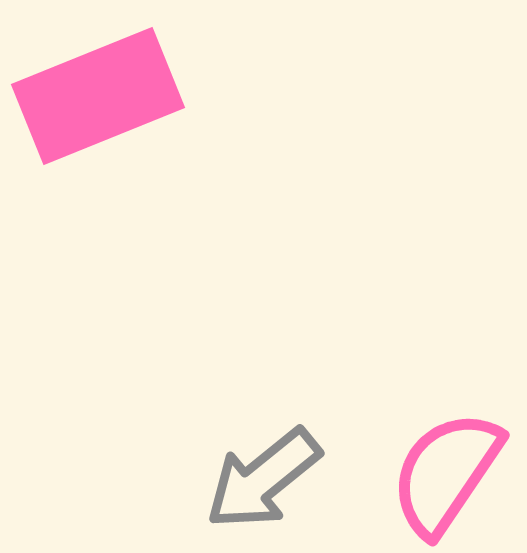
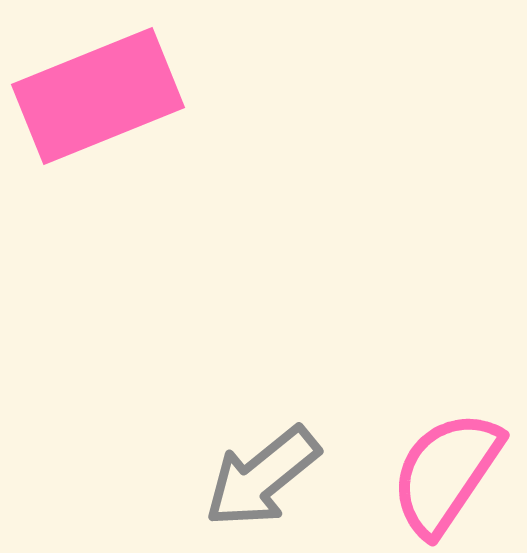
gray arrow: moved 1 px left, 2 px up
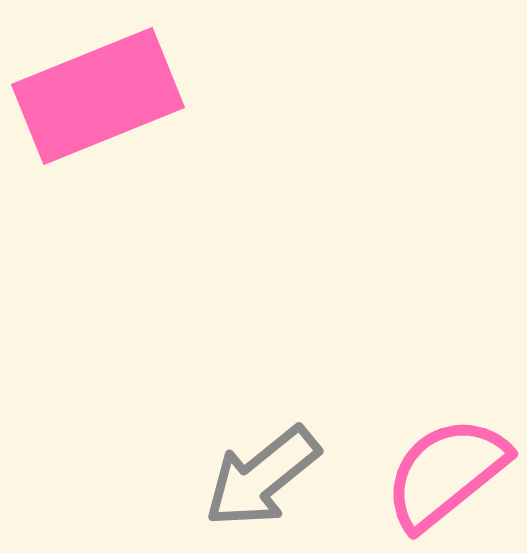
pink semicircle: rotated 17 degrees clockwise
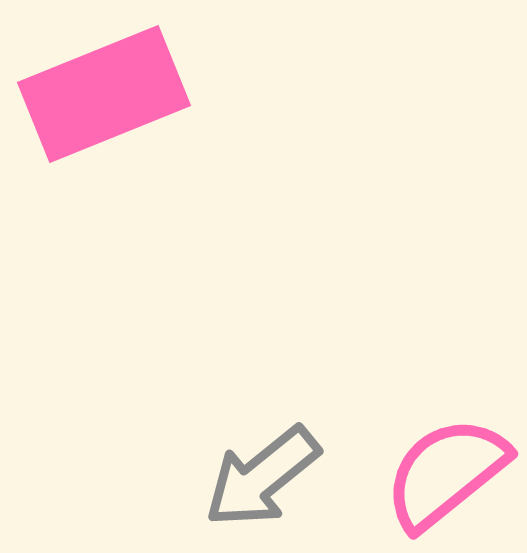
pink rectangle: moved 6 px right, 2 px up
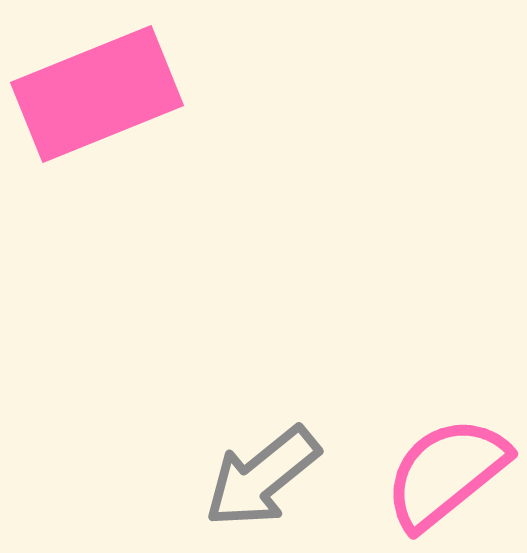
pink rectangle: moved 7 px left
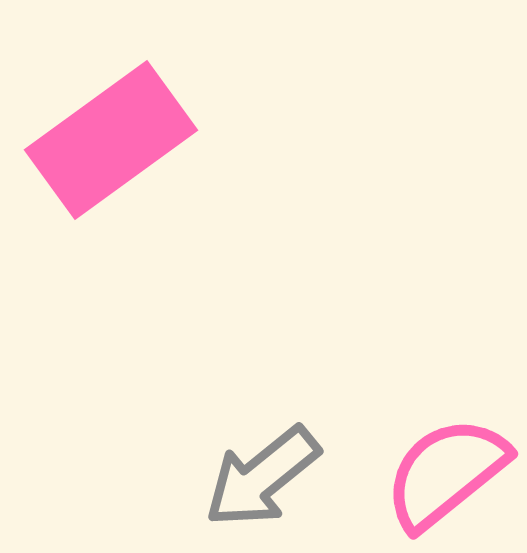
pink rectangle: moved 14 px right, 46 px down; rotated 14 degrees counterclockwise
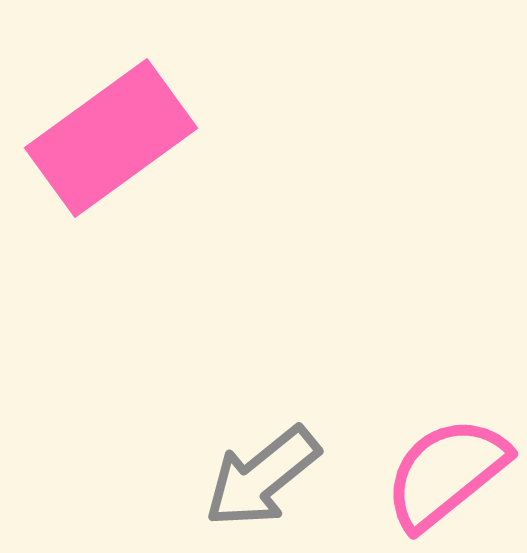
pink rectangle: moved 2 px up
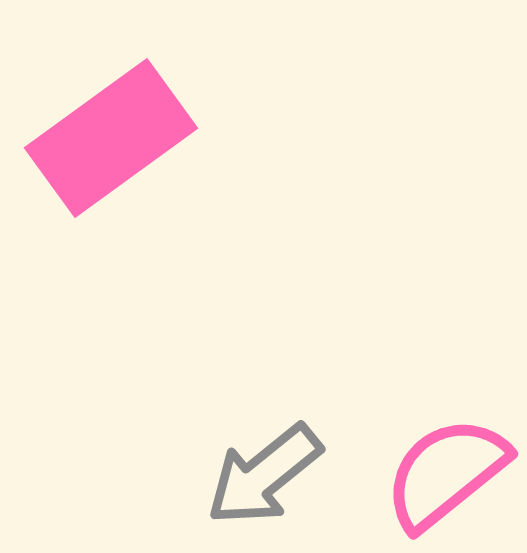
gray arrow: moved 2 px right, 2 px up
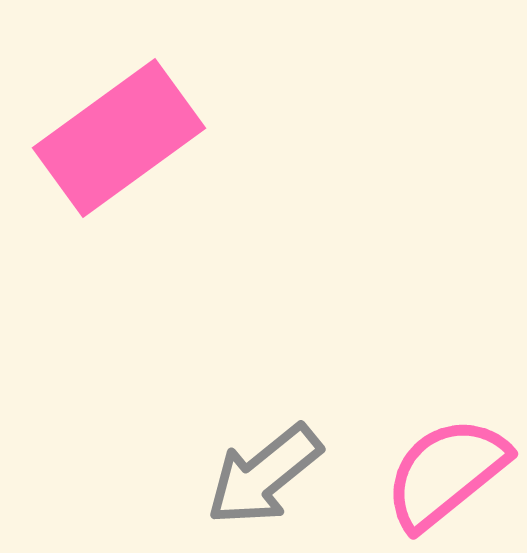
pink rectangle: moved 8 px right
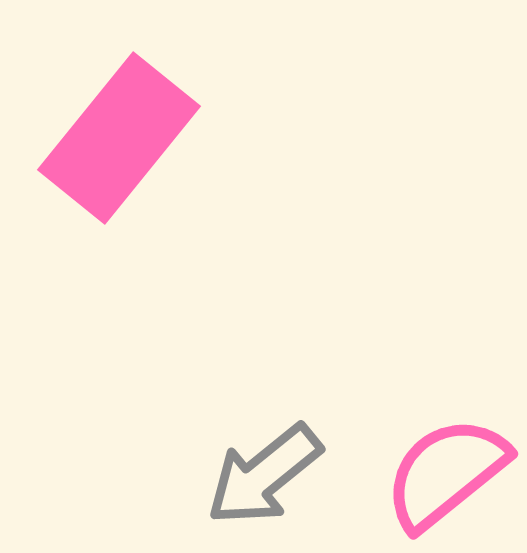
pink rectangle: rotated 15 degrees counterclockwise
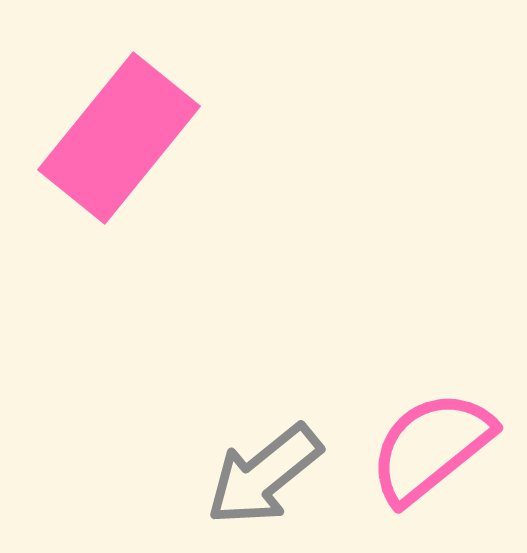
pink semicircle: moved 15 px left, 26 px up
